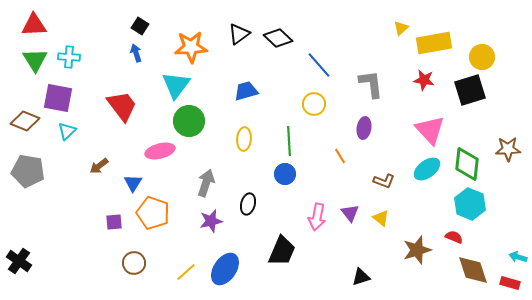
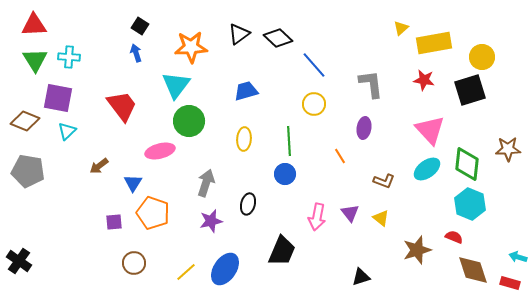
blue line at (319, 65): moved 5 px left
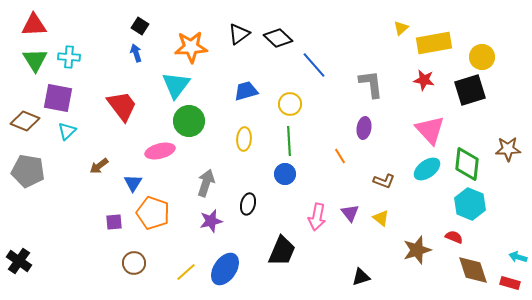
yellow circle at (314, 104): moved 24 px left
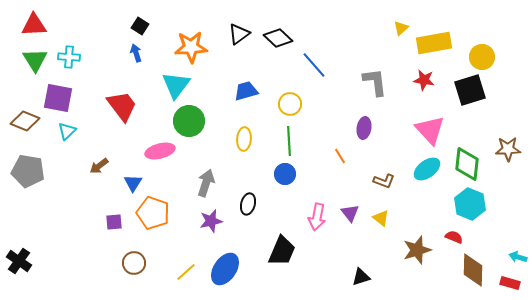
gray L-shape at (371, 84): moved 4 px right, 2 px up
brown diamond at (473, 270): rotated 20 degrees clockwise
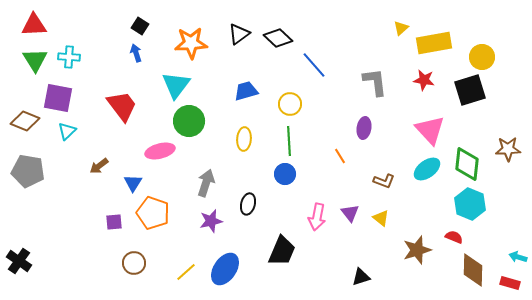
orange star at (191, 47): moved 4 px up
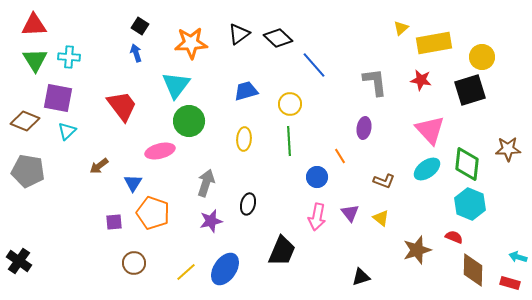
red star at (424, 80): moved 3 px left
blue circle at (285, 174): moved 32 px right, 3 px down
